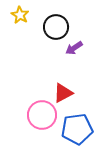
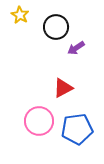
purple arrow: moved 2 px right
red triangle: moved 5 px up
pink circle: moved 3 px left, 6 px down
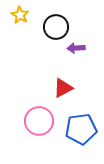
purple arrow: rotated 30 degrees clockwise
blue pentagon: moved 4 px right
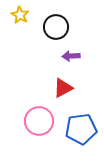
purple arrow: moved 5 px left, 8 px down
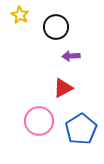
blue pentagon: rotated 24 degrees counterclockwise
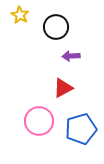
blue pentagon: rotated 16 degrees clockwise
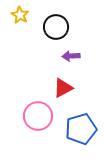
pink circle: moved 1 px left, 5 px up
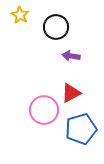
purple arrow: rotated 12 degrees clockwise
red triangle: moved 8 px right, 5 px down
pink circle: moved 6 px right, 6 px up
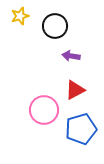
yellow star: moved 1 px down; rotated 24 degrees clockwise
black circle: moved 1 px left, 1 px up
red triangle: moved 4 px right, 3 px up
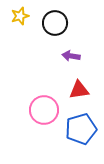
black circle: moved 3 px up
red triangle: moved 4 px right; rotated 20 degrees clockwise
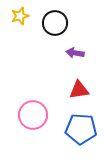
purple arrow: moved 4 px right, 3 px up
pink circle: moved 11 px left, 5 px down
blue pentagon: rotated 20 degrees clockwise
